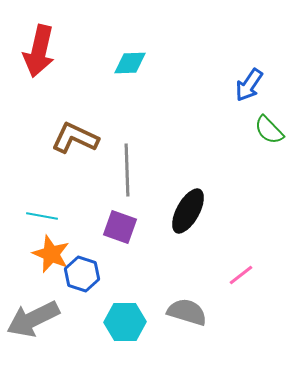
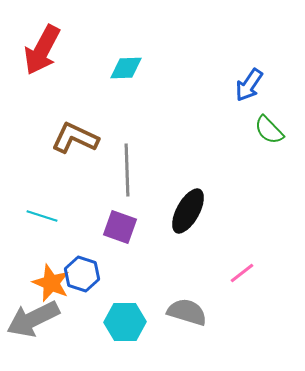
red arrow: moved 3 px right, 1 px up; rotated 15 degrees clockwise
cyan diamond: moved 4 px left, 5 px down
cyan line: rotated 8 degrees clockwise
orange star: moved 29 px down
pink line: moved 1 px right, 2 px up
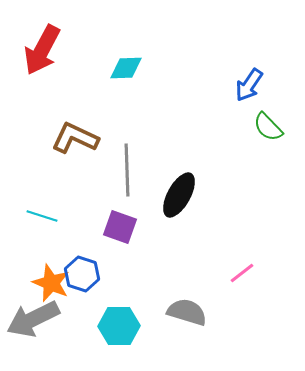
green semicircle: moved 1 px left, 3 px up
black ellipse: moved 9 px left, 16 px up
cyan hexagon: moved 6 px left, 4 px down
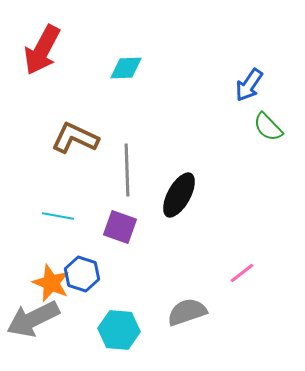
cyan line: moved 16 px right; rotated 8 degrees counterclockwise
gray semicircle: rotated 36 degrees counterclockwise
cyan hexagon: moved 4 px down; rotated 6 degrees clockwise
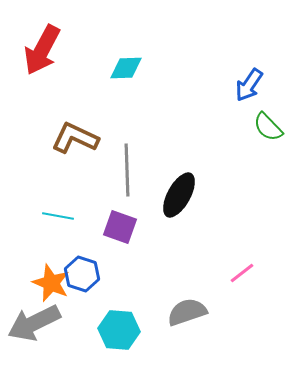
gray arrow: moved 1 px right, 4 px down
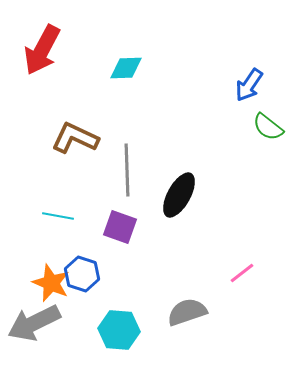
green semicircle: rotated 8 degrees counterclockwise
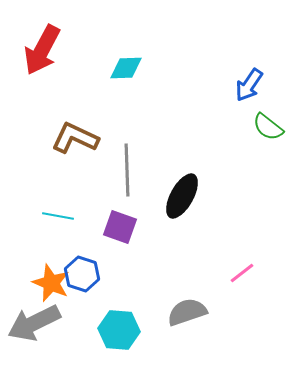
black ellipse: moved 3 px right, 1 px down
